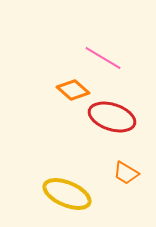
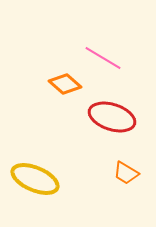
orange diamond: moved 8 px left, 6 px up
yellow ellipse: moved 32 px left, 15 px up
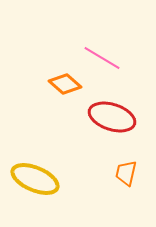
pink line: moved 1 px left
orange trapezoid: rotated 72 degrees clockwise
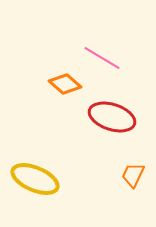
orange trapezoid: moved 7 px right, 2 px down; rotated 12 degrees clockwise
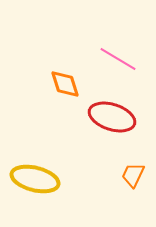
pink line: moved 16 px right, 1 px down
orange diamond: rotated 32 degrees clockwise
yellow ellipse: rotated 9 degrees counterclockwise
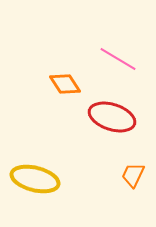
orange diamond: rotated 16 degrees counterclockwise
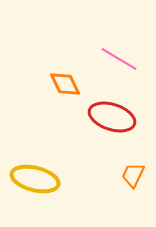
pink line: moved 1 px right
orange diamond: rotated 8 degrees clockwise
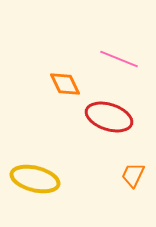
pink line: rotated 9 degrees counterclockwise
red ellipse: moved 3 px left
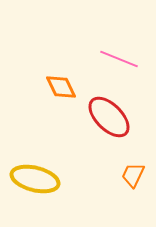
orange diamond: moved 4 px left, 3 px down
red ellipse: rotated 27 degrees clockwise
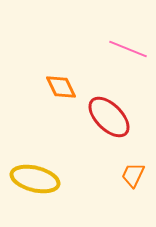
pink line: moved 9 px right, 10 px up
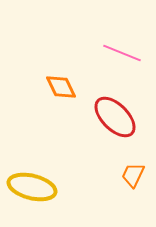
pink line: moved 6 px left, 4 px down
red ellipse: moved 6 px right
yellow ellipse: moved 3 px left, 8 px down
